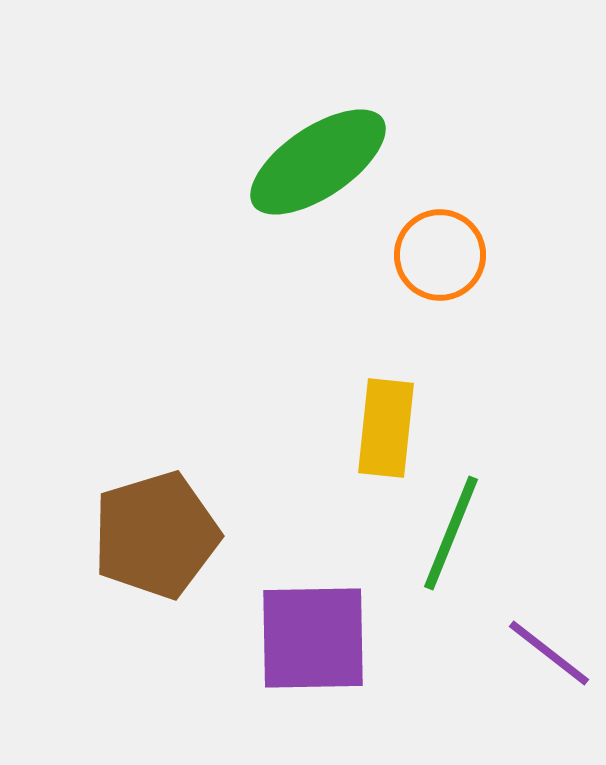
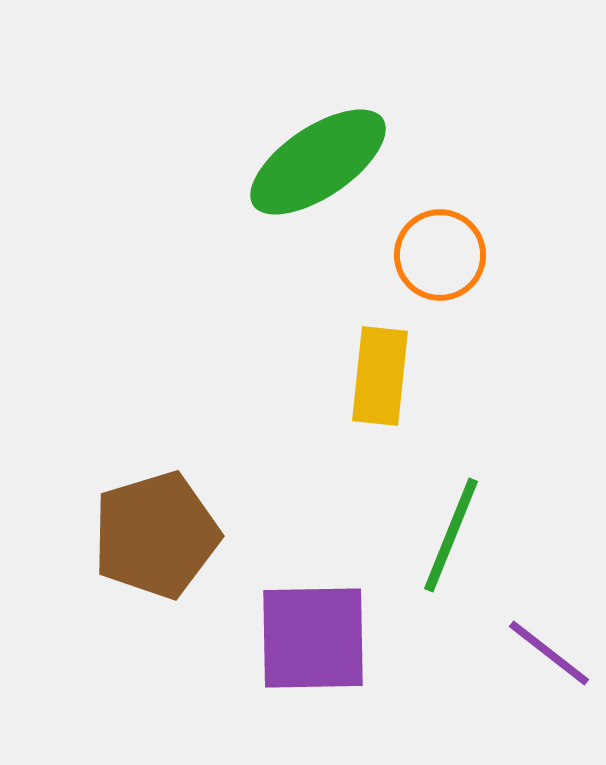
yellow rectangle: moved 6 px left, 52 px up
green line: moved 2 px down
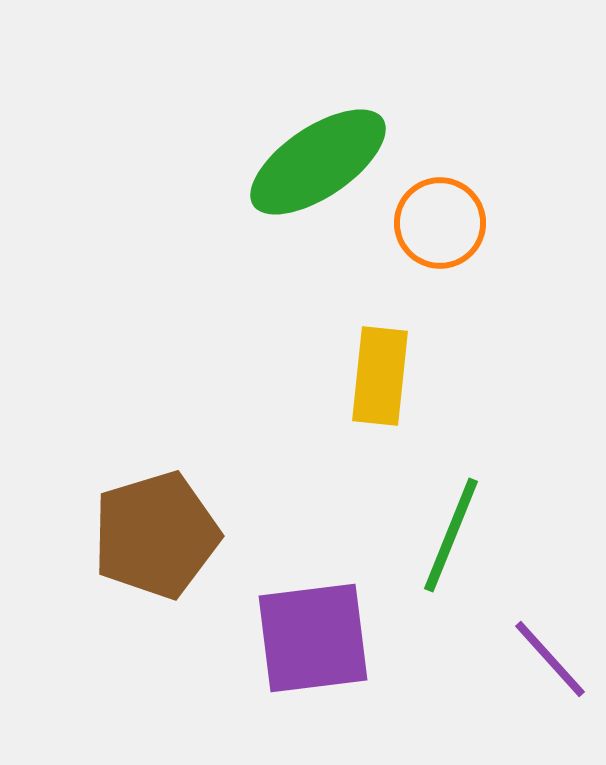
orange circle: moved 32 px up
purple square: rotated 6 degrees counterclockwise
purple line: moved 1 px right, 6 px down; rotated 10 degrees clockwise
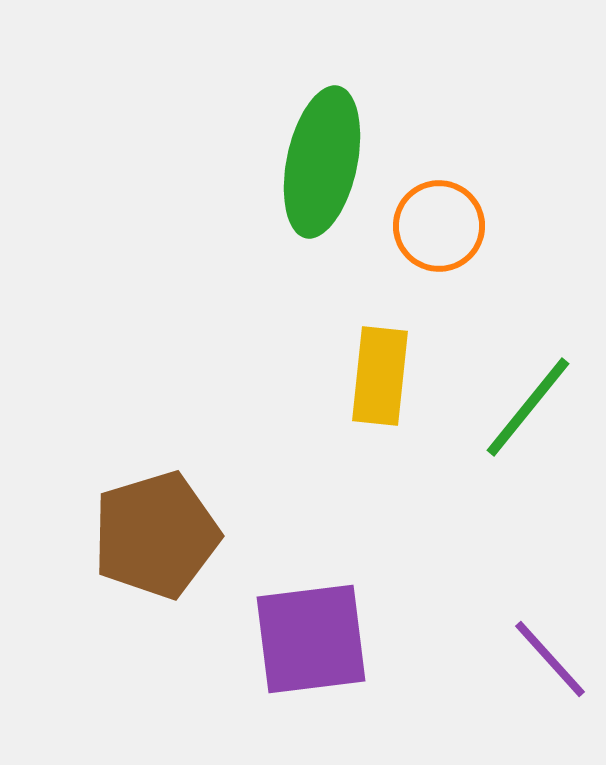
green ellipse: moved 4 px right; rotated 44 degrees counterclockwise
orange circle: moved 1 px left, 3 px down
green line: moved 77 px right, 128 px up; rotated 17 degrees clockwise
purple square: moved 2 px left, 1 px down
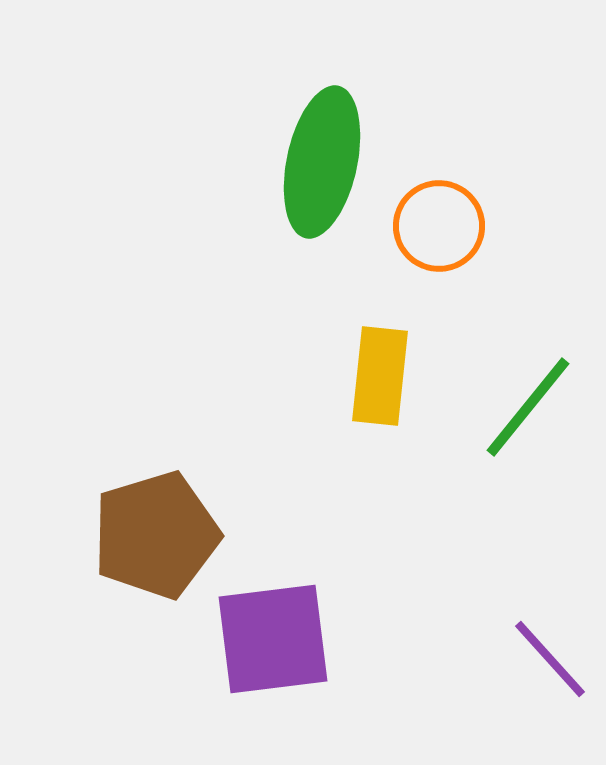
purple square: moved 38 px left
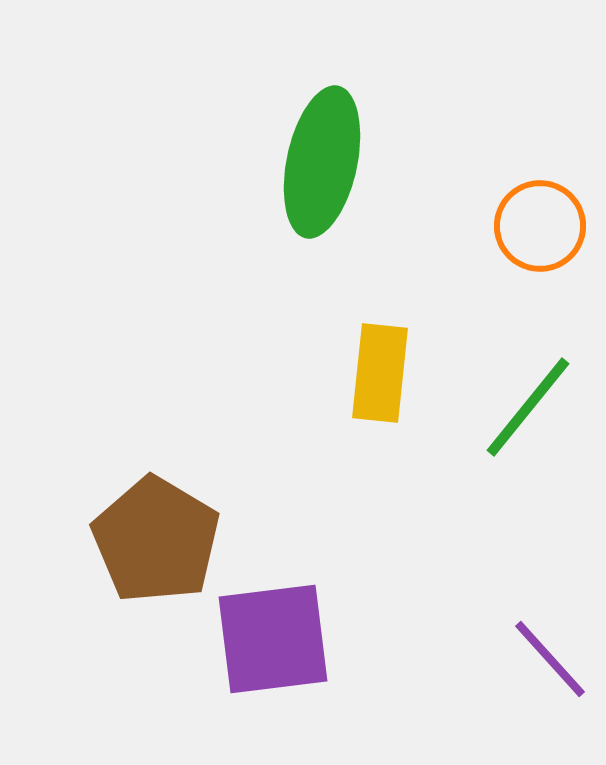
orange circle: moved 101 px right
yellow rectangle: moved 3 px up
brown pentagon: moved 5 px down; rotated 24 degrees counterclockwise
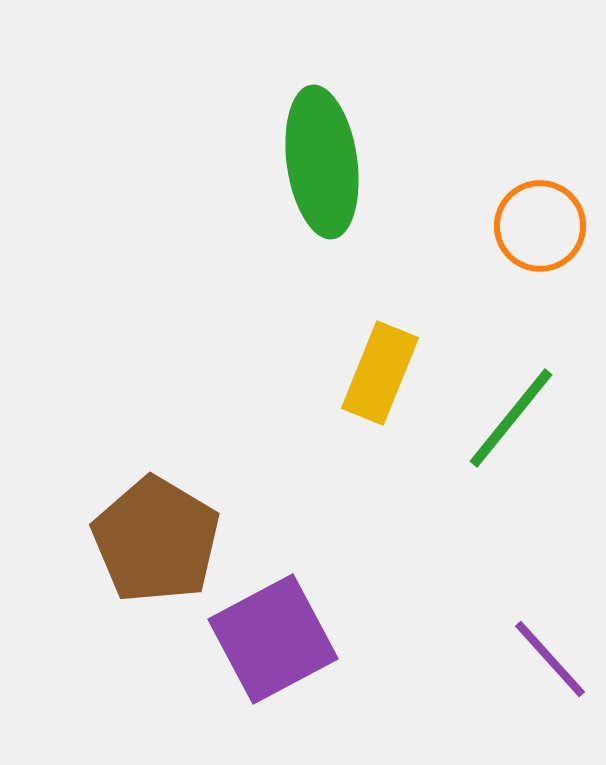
green ellipse: rotated 20 degrees counterclockwise
yellow rectangle: rotated 16 degrees clockwise
green line: moved 17 px left, 11 px down
purple square: rotated 21 degrees counterclockwise
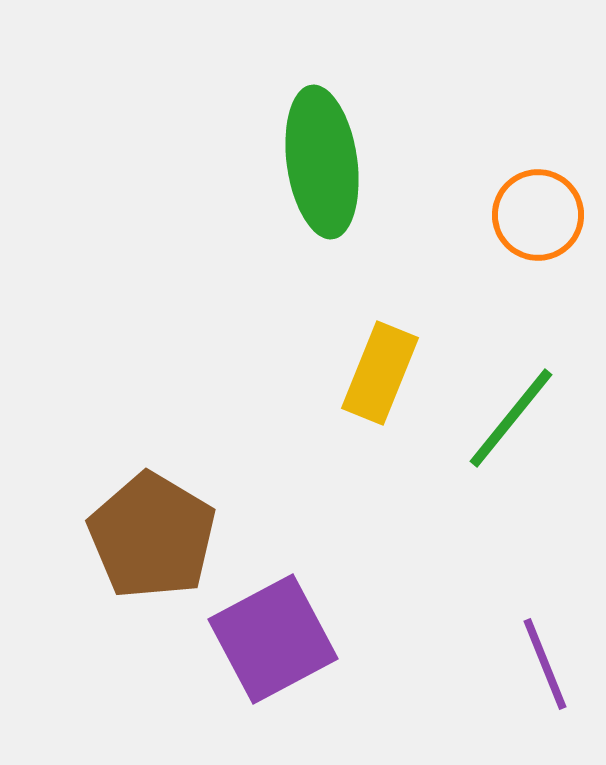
orange circle: moved 2 px left, 11 px up
brown pentagon: moved 4 px left, 4 px up
purple line: moved 5 px left, 5 px down; rotated 20 degrees clockwise
